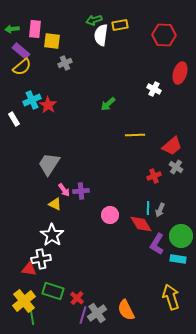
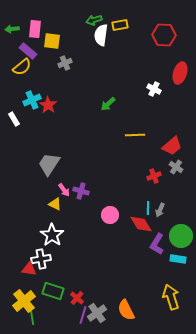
purple rectangle at (21, 51): moved 7 px right
purple cross at (81, 191): rotated 21 degrees clockwise
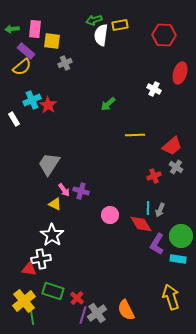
purple rectangle at (28, 51): moved 2 px left
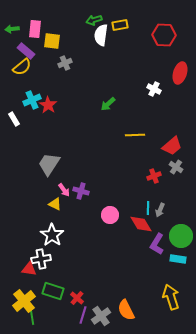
gray cross at (97, 313): moved 4 px right, 3 px down
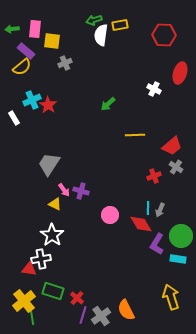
white rectangle at (14, 119): moved 1 px up
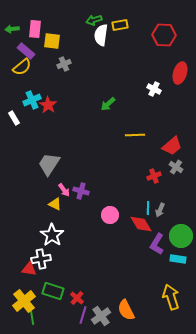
gray cross at (65, 63): moved 1 px left, 1 px down
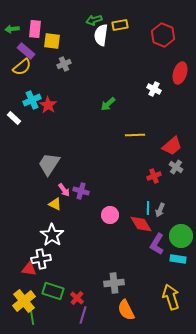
red hexagon at (164, 35): moved 1 px left; rotated 20 degrees clockwise
white rectangle at (14, 118): rotated 16 degrees counterclockwise
gray cross at (101, 316): moved 13 px right, 33 px up; rotated 30 degrees clockwise
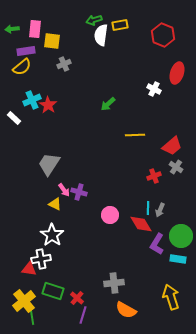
purple rectangle at (26, 51): rotated 48 degrees counterclockwise
red ellipse at (180, 73): moved 3 px left
purple cross at (81, 191): moved 2 px left, 1 px down
orange semicircle at (126, 310): rotated 35 degrees counterclockwise
